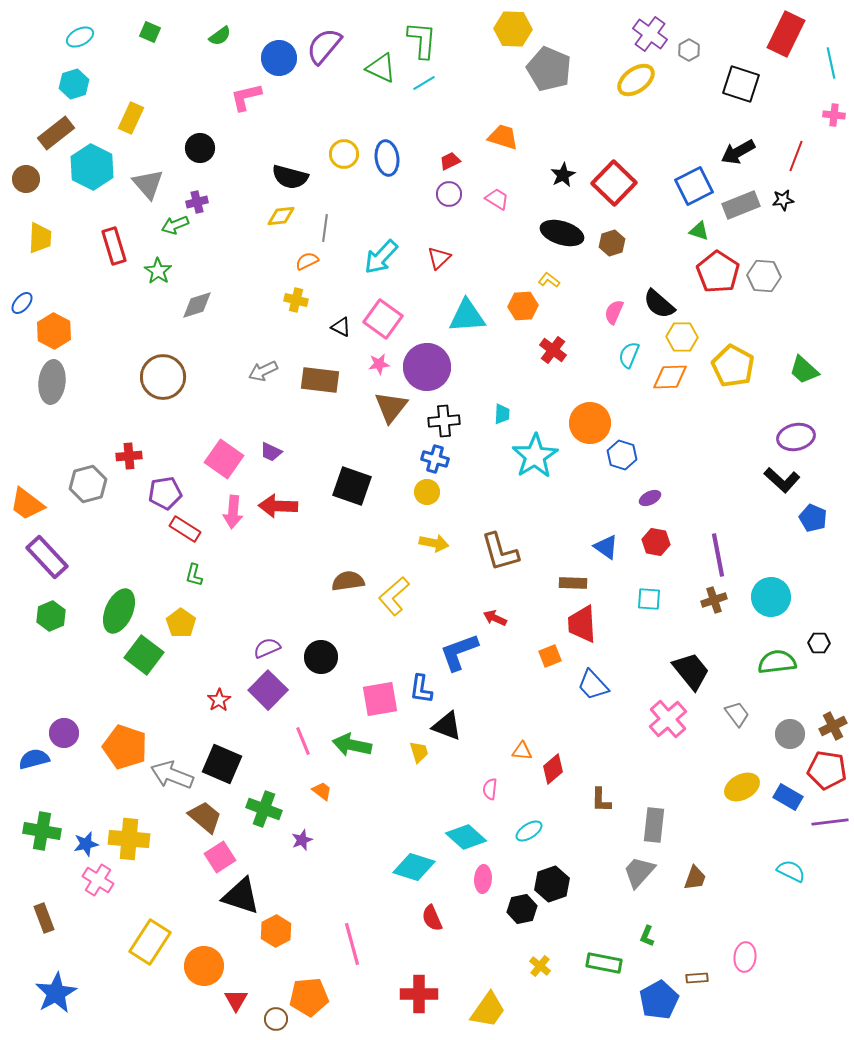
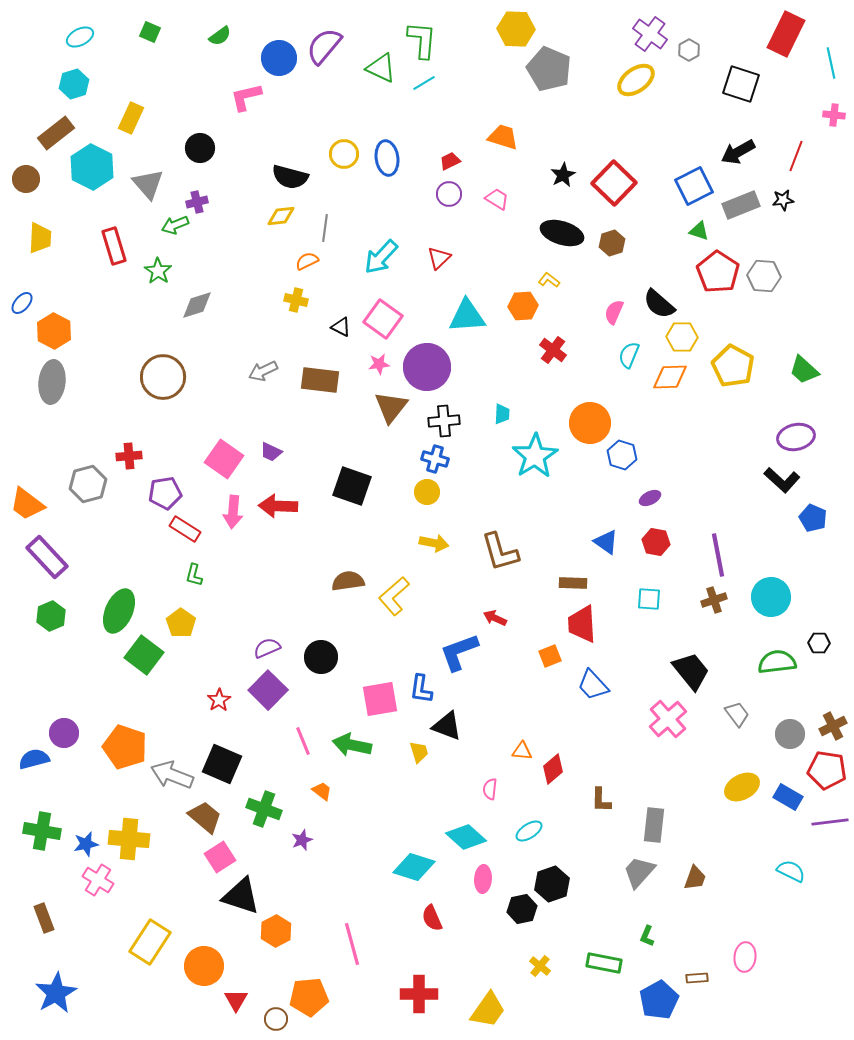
yellow hexagon at (513, 29): moved 3 px right
blue triangle at (606, 547): moved 5 px up
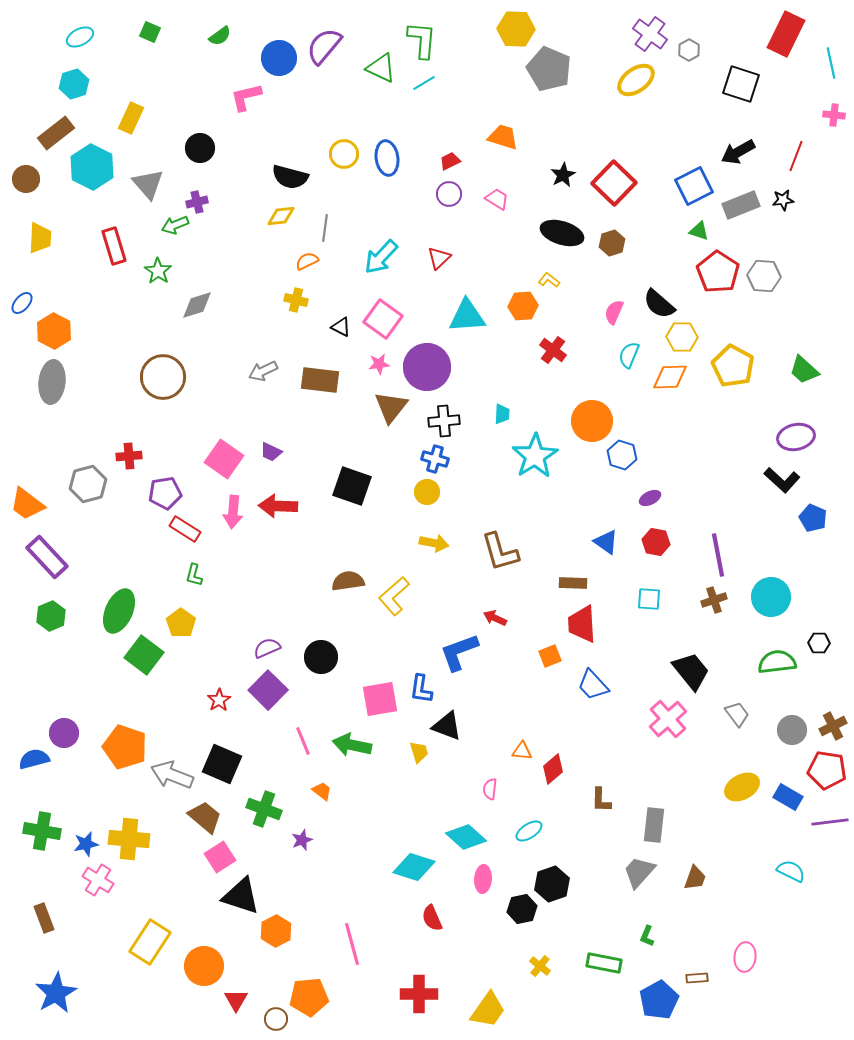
orange circle at (590, 423): moved 2 px right, 2 px up
gray circle at (790, 734): moved 2 px right, 4 px up
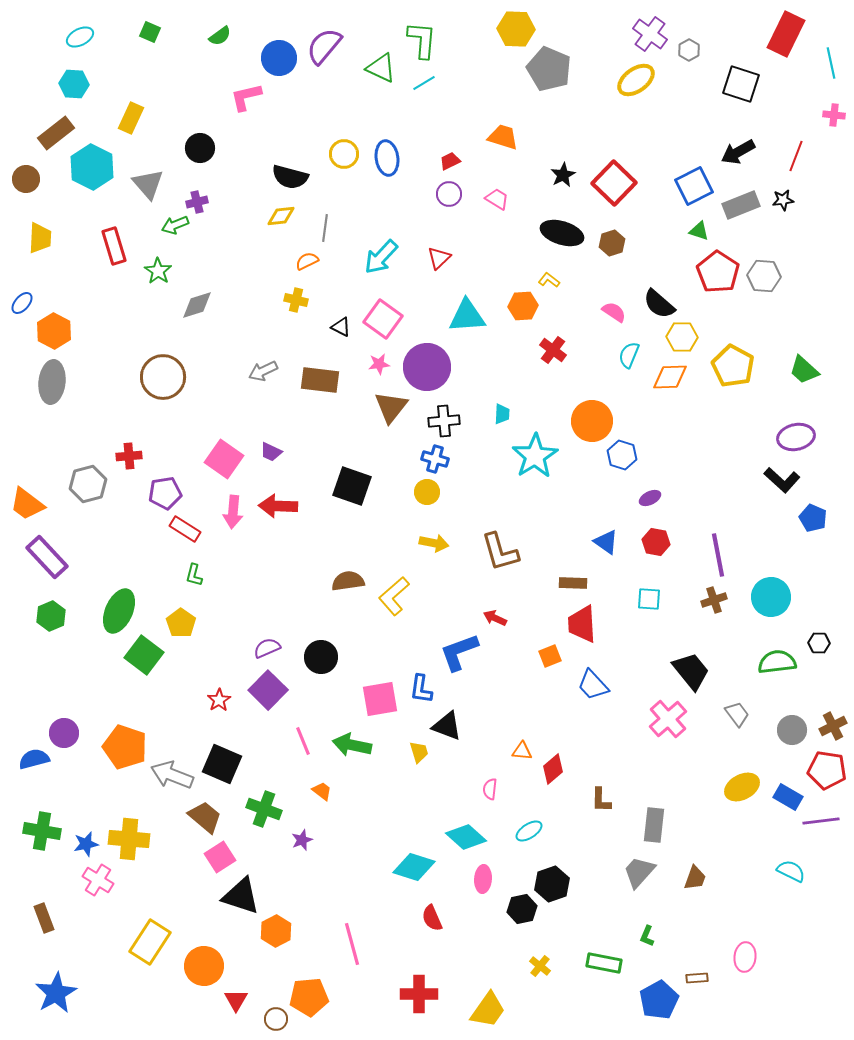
cyan hexagon at (74, 84): rotated 20 degrees clockwise
pink semicircle at (614, 312): rotated 100 degrees clockwise
purple line at (830, 822): moved 9 px left, 1 px up
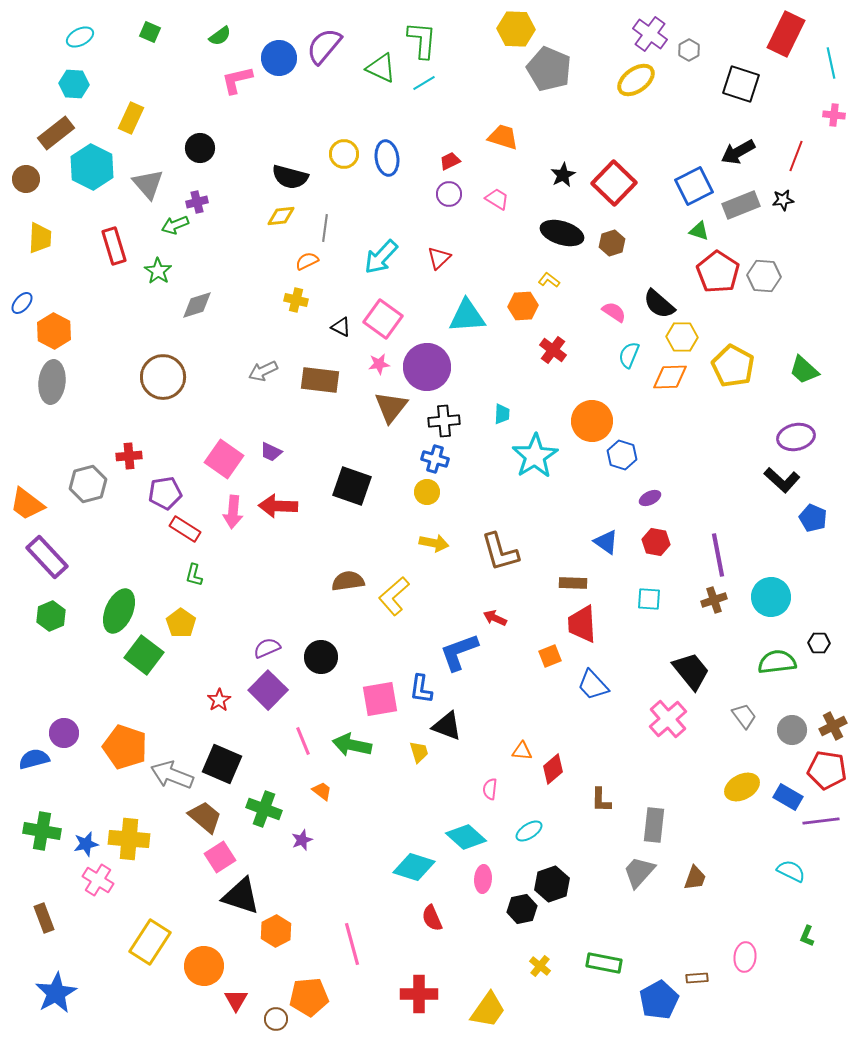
pink L-shape at (246, 97): moved 9 px left, 17 px up
gray trapezoid at (737, 714): moved 7 px right, 2 px down
green L-shape at (647, 936): moved 160 px right
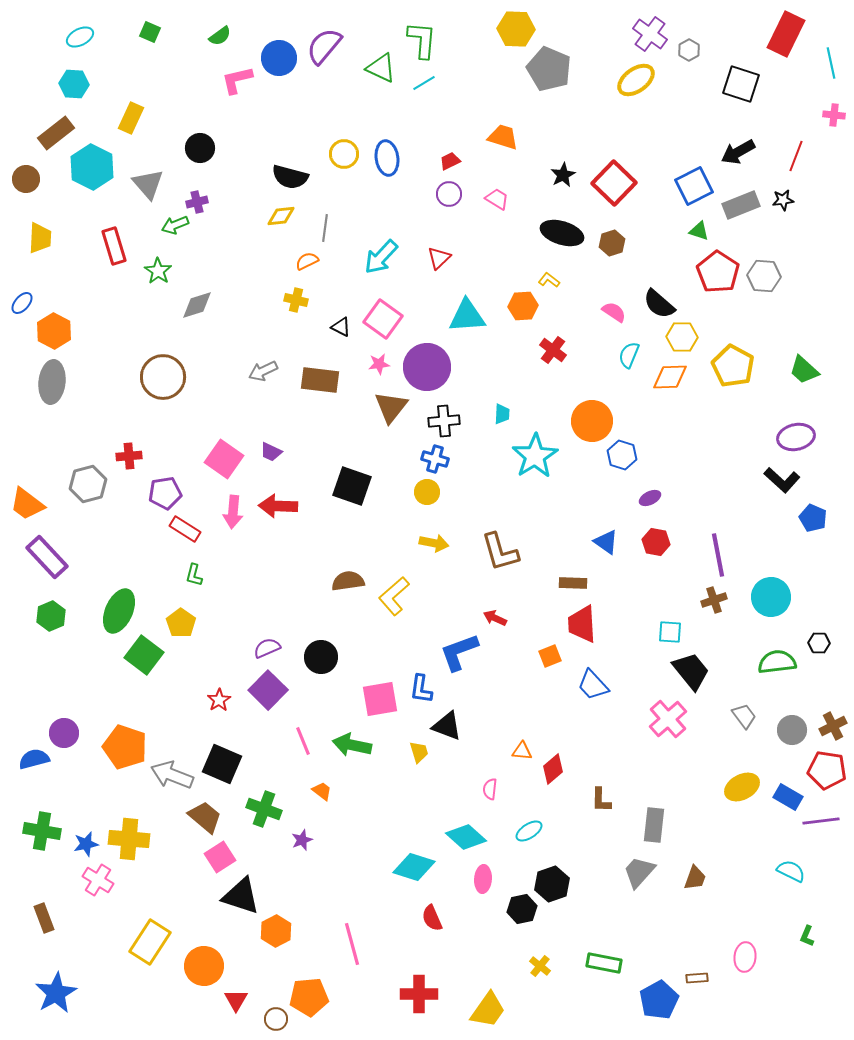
cyan square at (649, 599): moved 21 px right, 33 px down
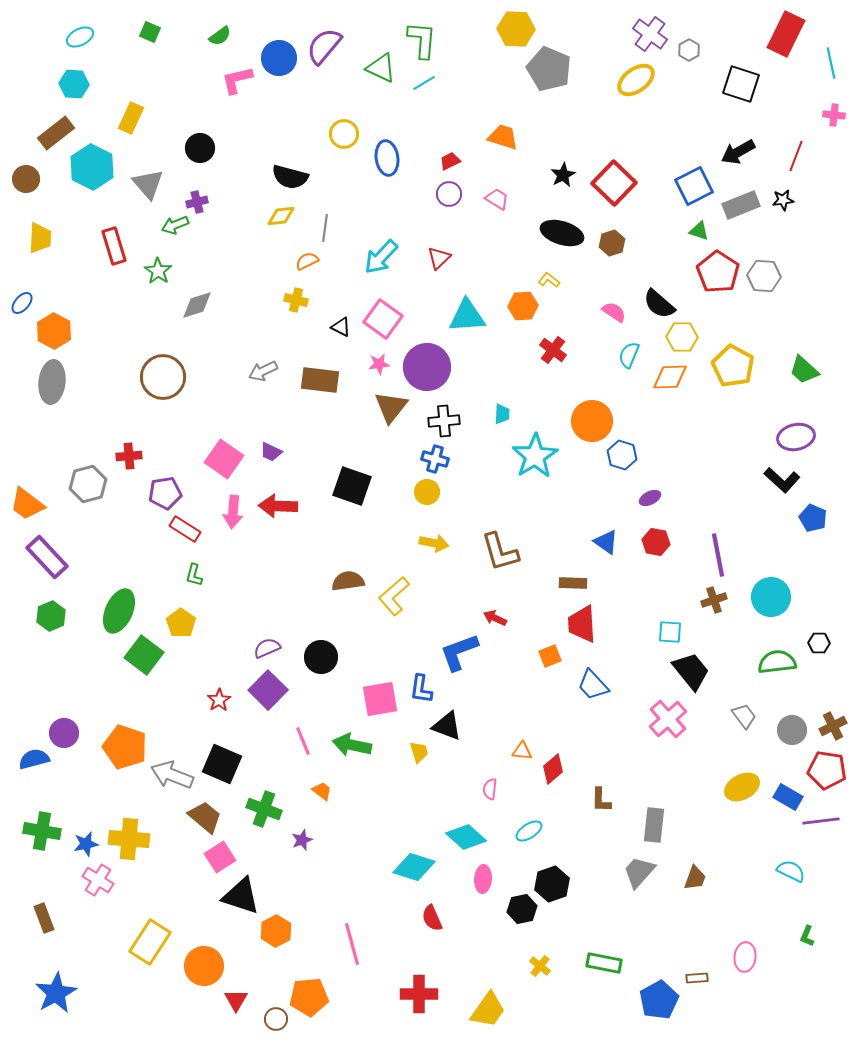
yellow circle at (344, 154): moved 20 px up
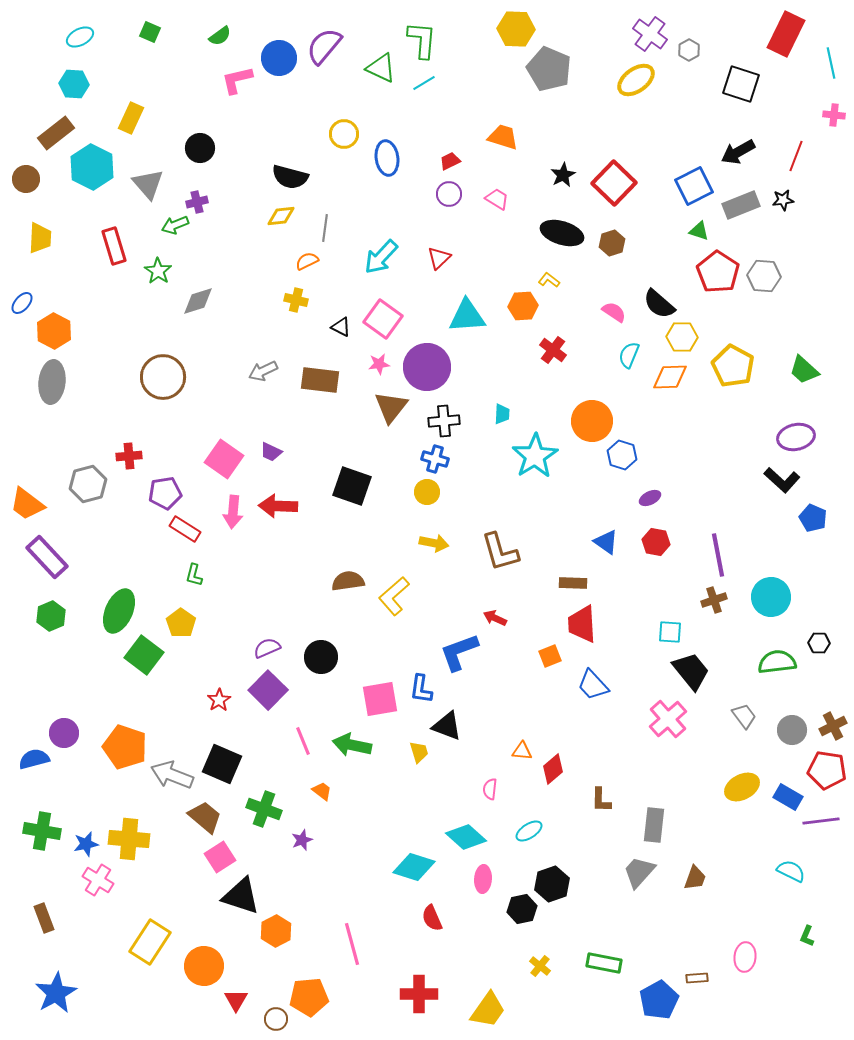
gray diamond at (197, 305): moved 1 px right, 4 px up
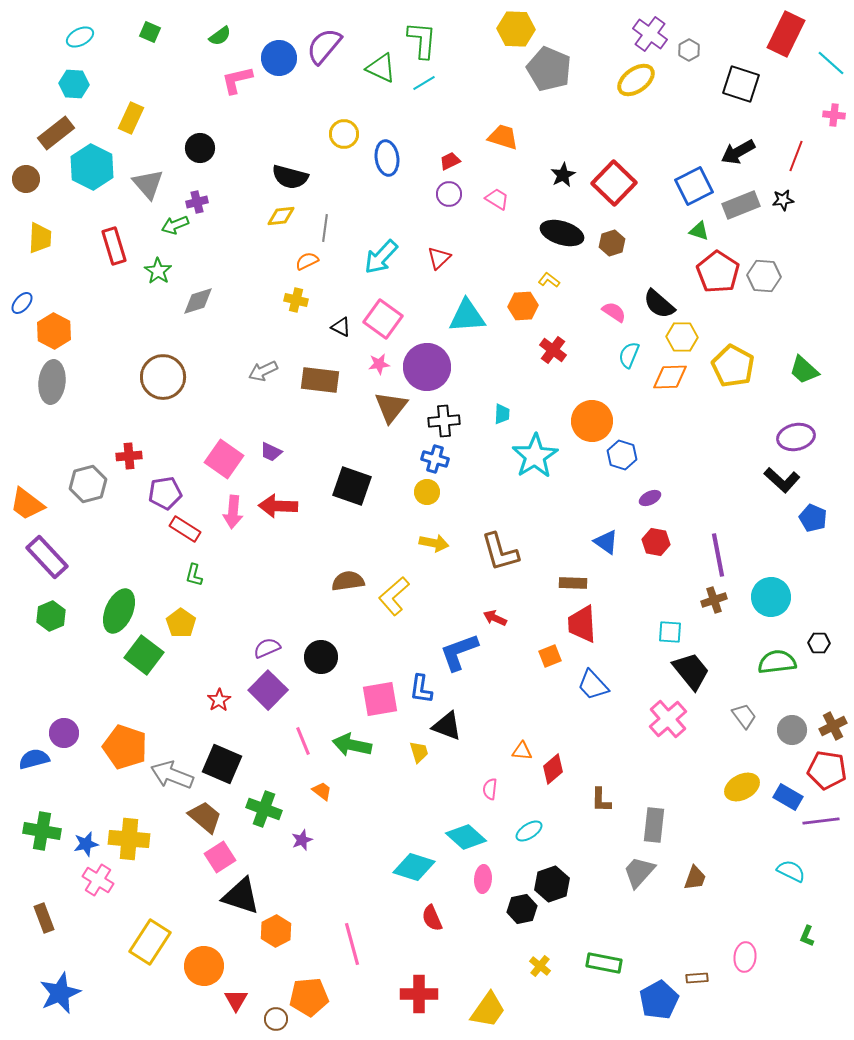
cyan line at (831, 63): rotated 36 degrees counterclockwise
blue star at (56, 993): moved 4 px right; rotated 6 degrees clockwise
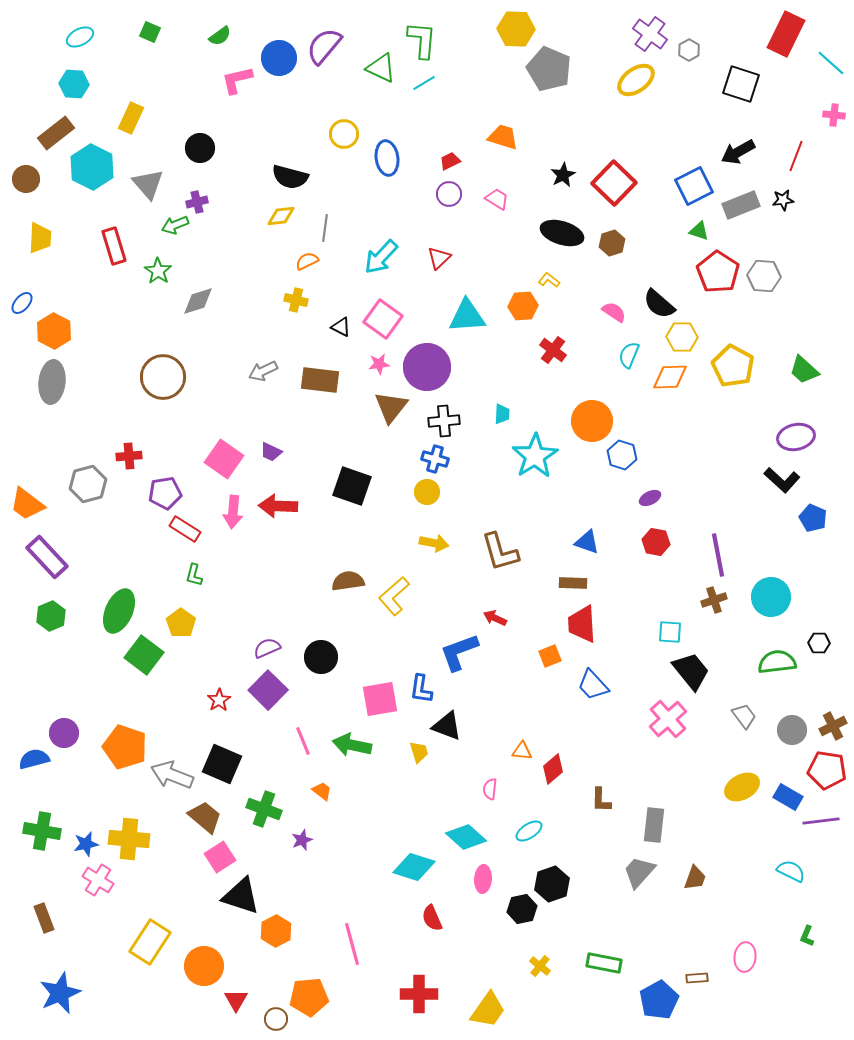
blue triangle at (606, 542): moved 19 px left; rotated 16 degrees counterclockwise
